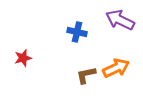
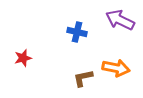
orange arrow: rotated 36 degrees clockwise
brown L-shape: moved 3 px left, 3 px down
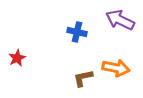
red star: moved 6 px left; rotated 12 degrees counterclockwise
